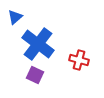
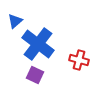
blue triangle: moved 4 px down
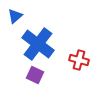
blue triangle: moved 5 px up
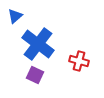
red cross: moved 1 px down
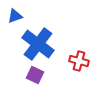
blue triangle: rotated 21 degrees clockwise
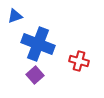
blue cross: rotated 16 degrees counterclockwise
purple square: rotated 24 degrees clockwise
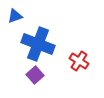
red cross: rotated 18 degrees clockwise
